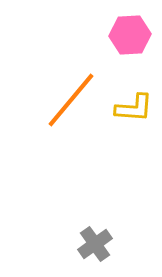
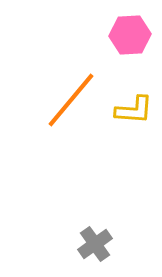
yellow L-shape: moved 2 px down
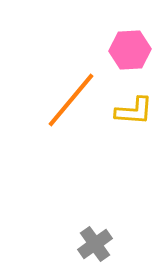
pink hexagon: moved 15 px down
yellow L-shape: moved 1 px down
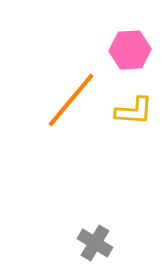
gray cross: moved 1 px up; rotated 24 degrees counterclockwise
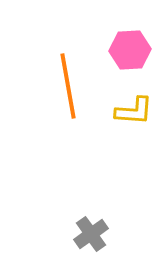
orange line: moved 3 px left, 14 px up; rotated 50 degrees counterclockwise
gray cross: moved 4 px left, 9 px up; rotated 24 degrees clockwise
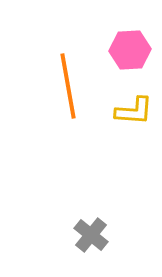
gray cross: moved 1 px down; rotated 16 degrees counterclockwise
